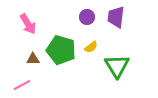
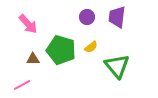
purple trapezoid: moved 1 px right
pink arrow: rotated 10 degrees counterclockwise
green triangle: rotated 8 degrees counterclockwise
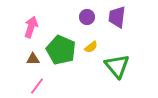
pink arrow: moved 3 px right, 3 px down; rotated 120 degrees counterclockwise
green pentagon: rotated 8 degrees clockwise
pink line: moved 15 px right, 1 px down; rotated 24 degrees counterclockwise
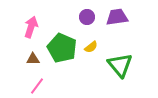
purple trapezoid: rotated 75 degrees clockwise
green pentagon: moved 1 px right, 2 px up
green triangle: moved 3 px right, 1 px up
